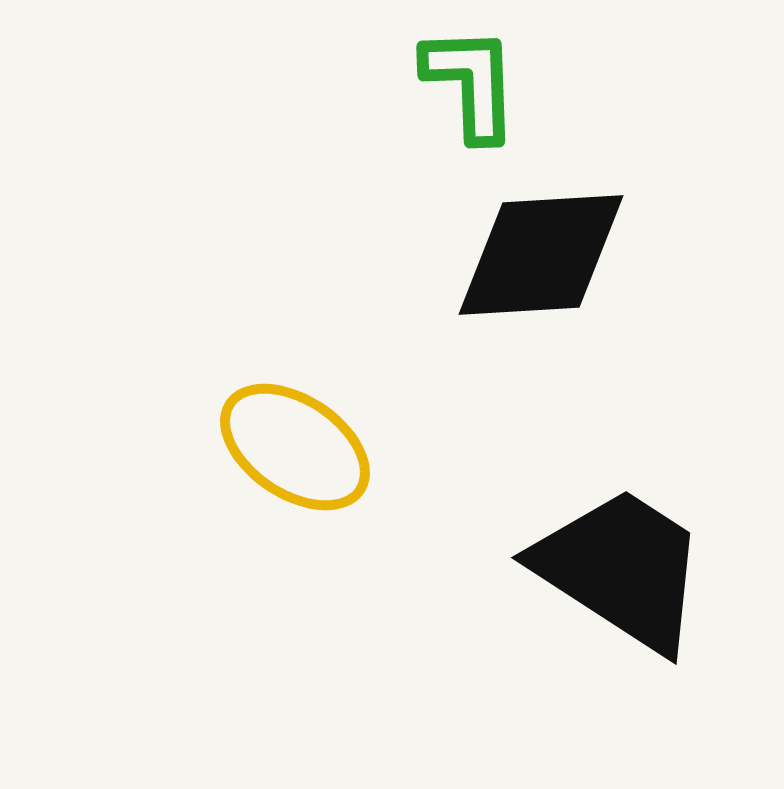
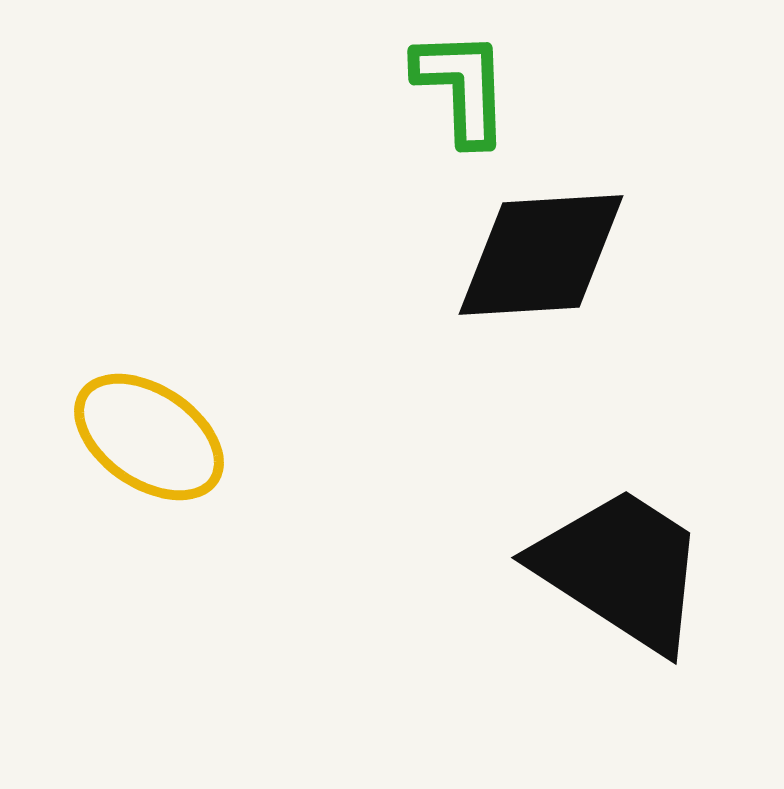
green L-shape: moved 9 px left, 4 px down
yellow ellipse: moved 146 px left, 10 px up
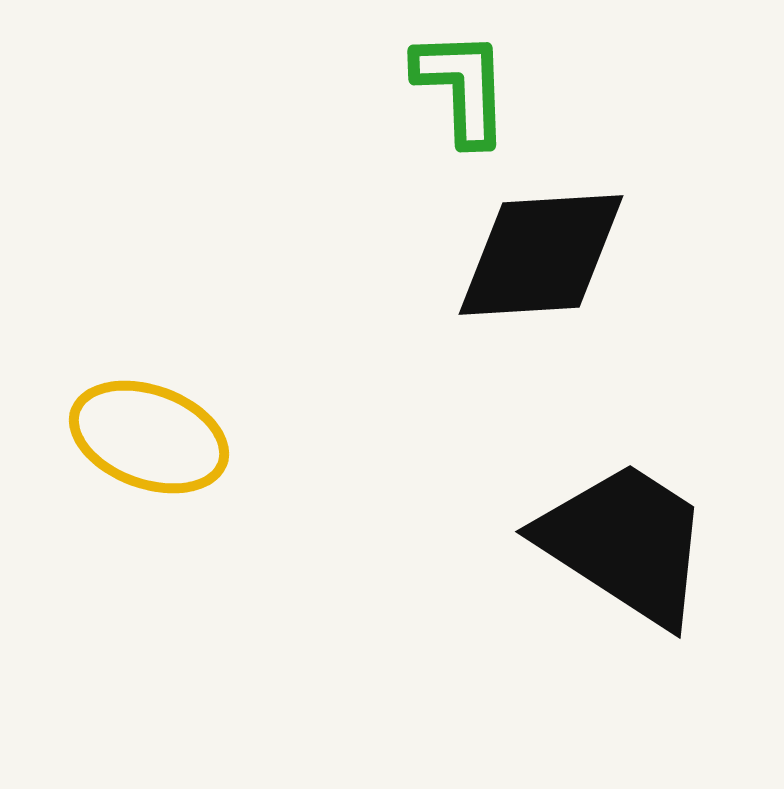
yellow ellipse: rotated 14 degrees counterclockwise
black trapezoid: moved 4 px right, 26 px up
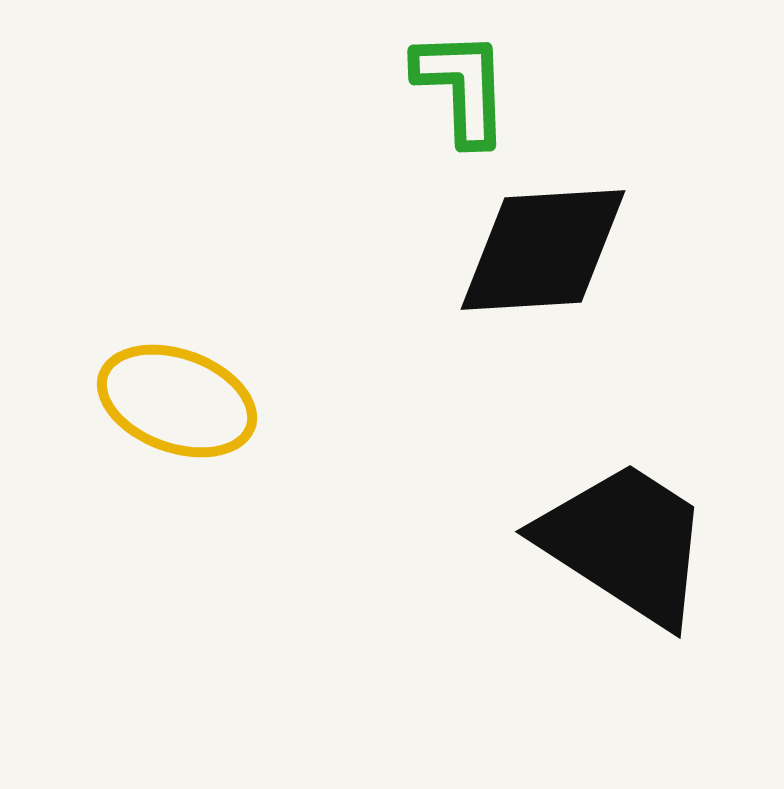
black diamond: moved 2 px right, 5 px up
yellow ellipse: moved 28 px right, 36 px up
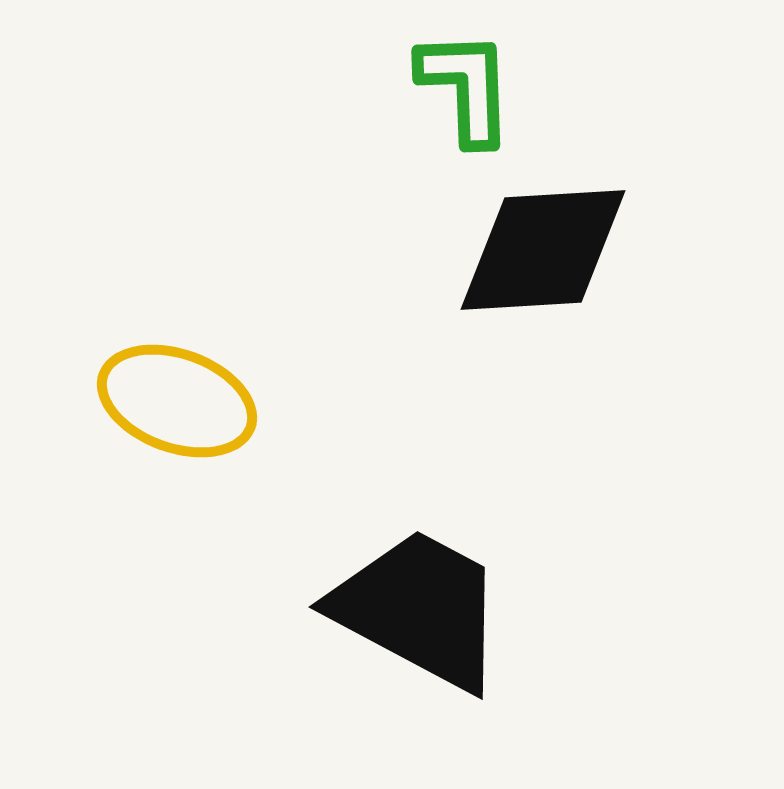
green L-shape: moved 4 px right
black trapezoid: moved 206 px left, 66 px down; rotated 5 degrees counterclockwise
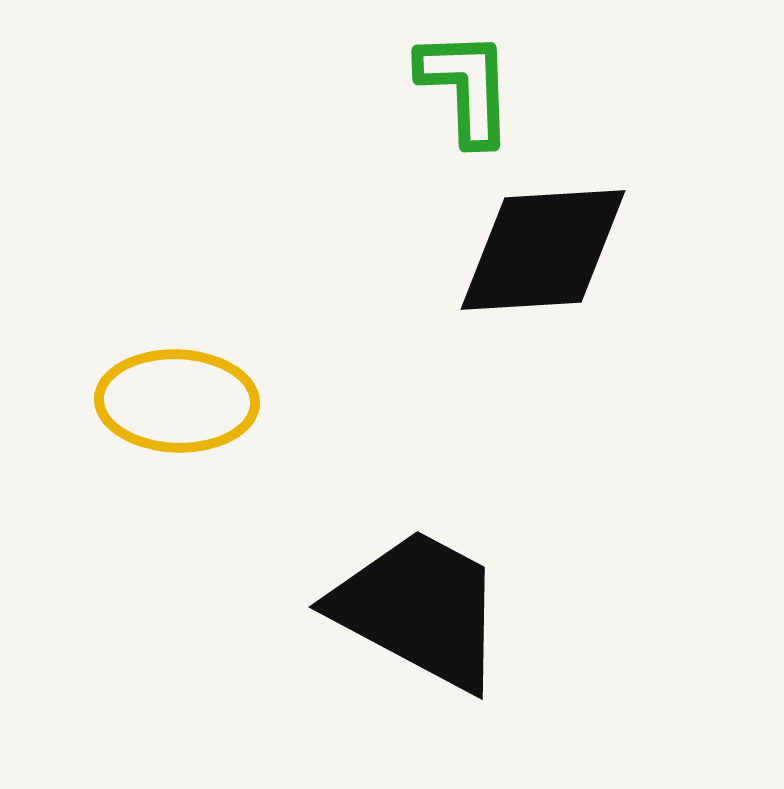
yellow ellipse: rotated 18 degrees counterclockwise
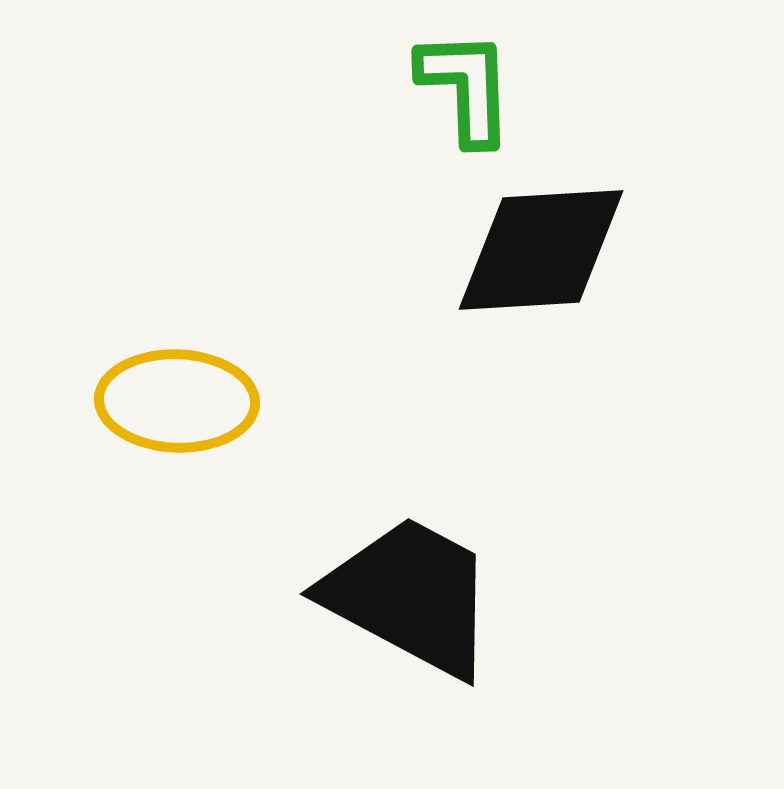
black diamond: moved 2 px left
black trapezoid: moved 9 px left, 13 px up
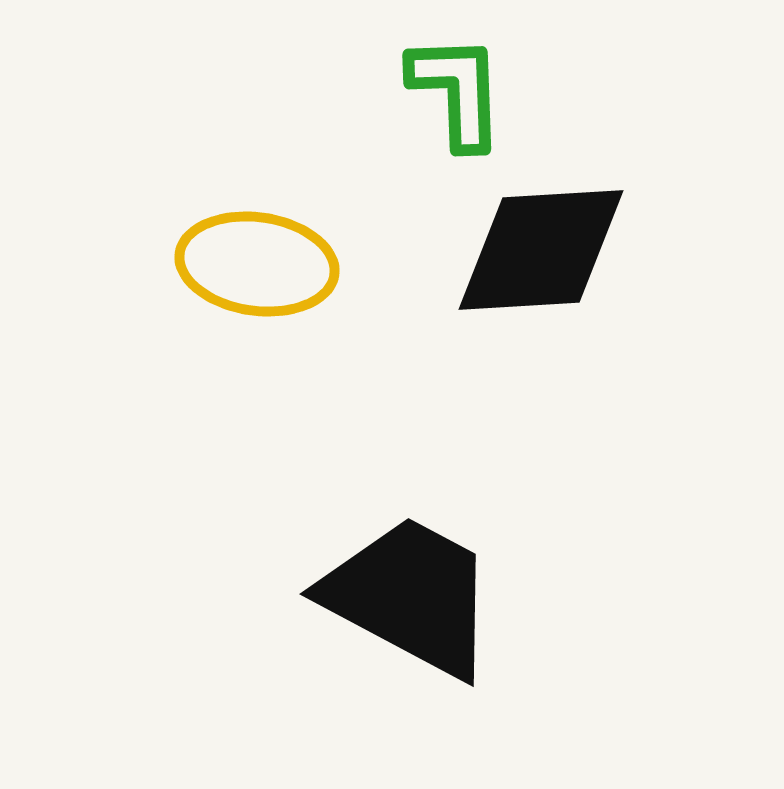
green L-shape: moved 9 px left, 4 px down
yellow ellipse: moved 80 px right, 137 px up; rotated 6 degrees clockwise
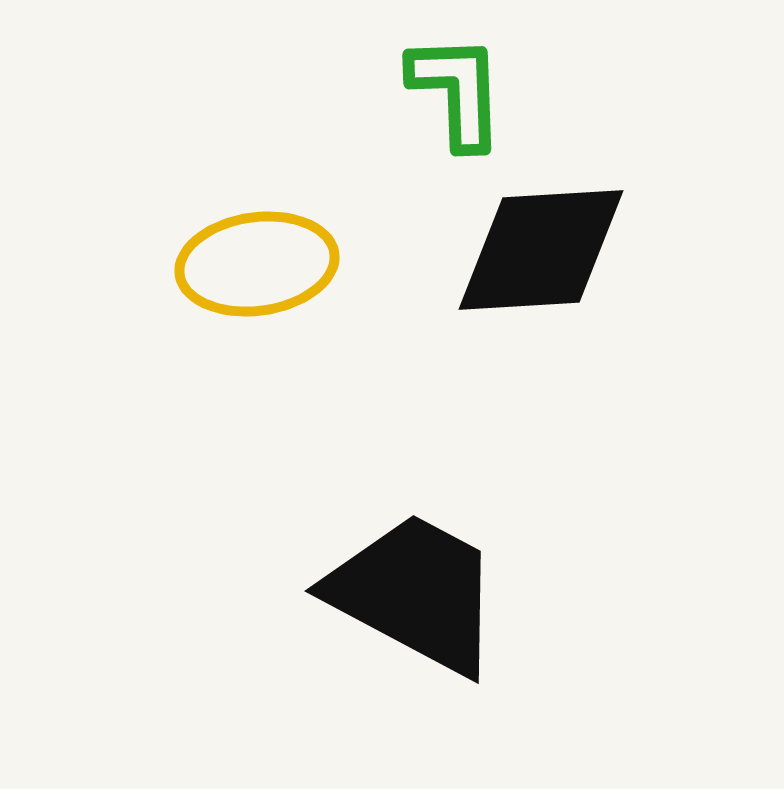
yellow ellipse: rotated 16 degrees counterclockwise
black trapezoid: moved 5 px right, 3 px up
